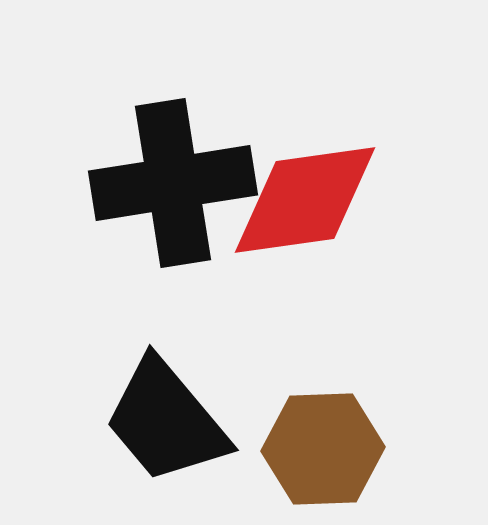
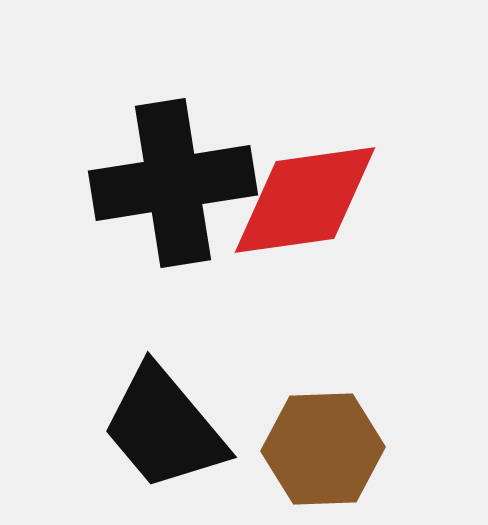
black trapezoid: moved 2 px left, 7 px down
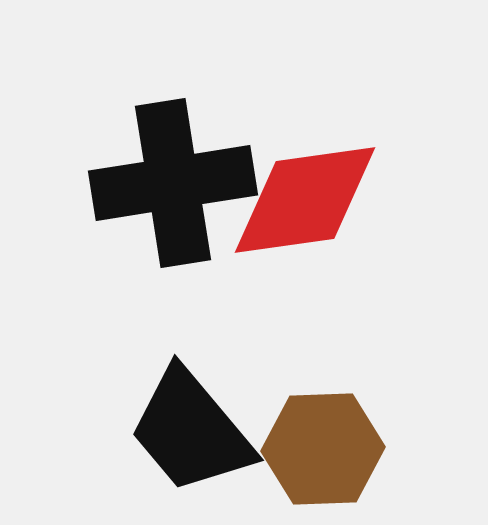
black trapezoid: moved 27 px right, 3 px down
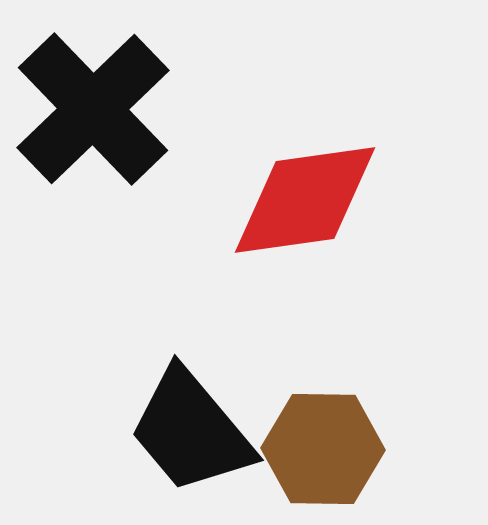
black cross: moved 80 px left, 74 px up; rotated 35 degrees counterclockwise
brown hexagon: rotated 3 degrees clockwise
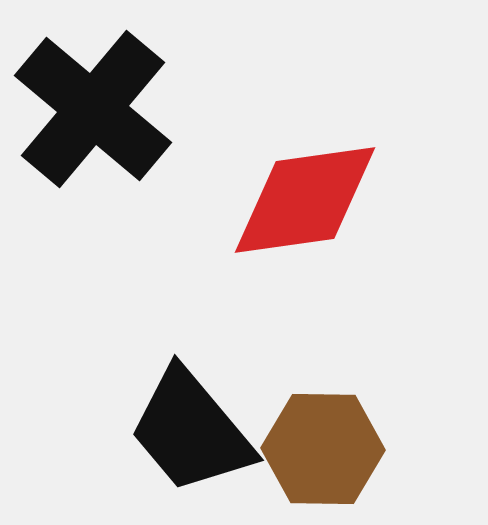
black cross: rotated 6 degrees counterclockwise
